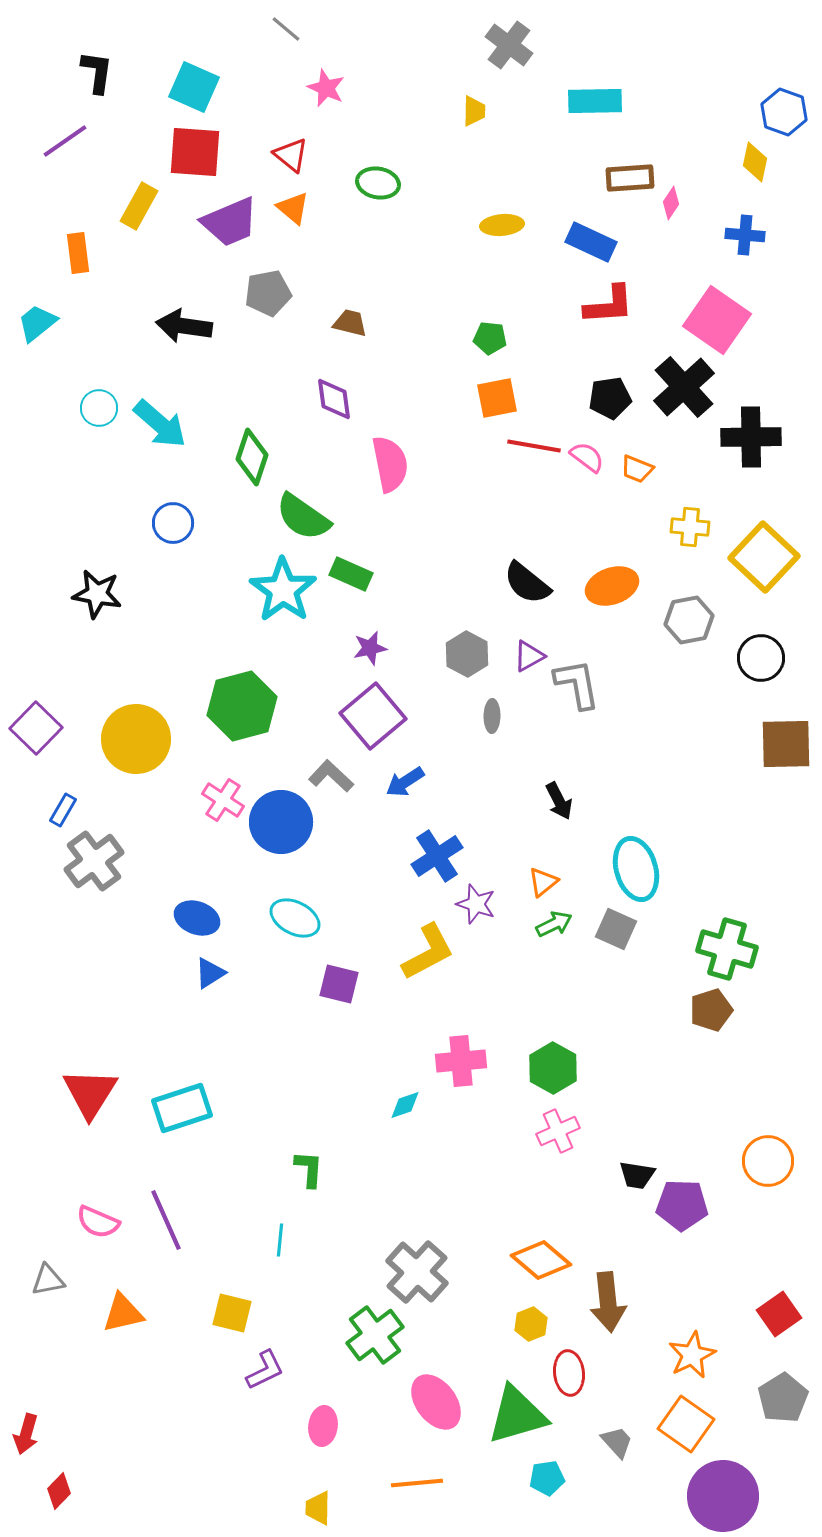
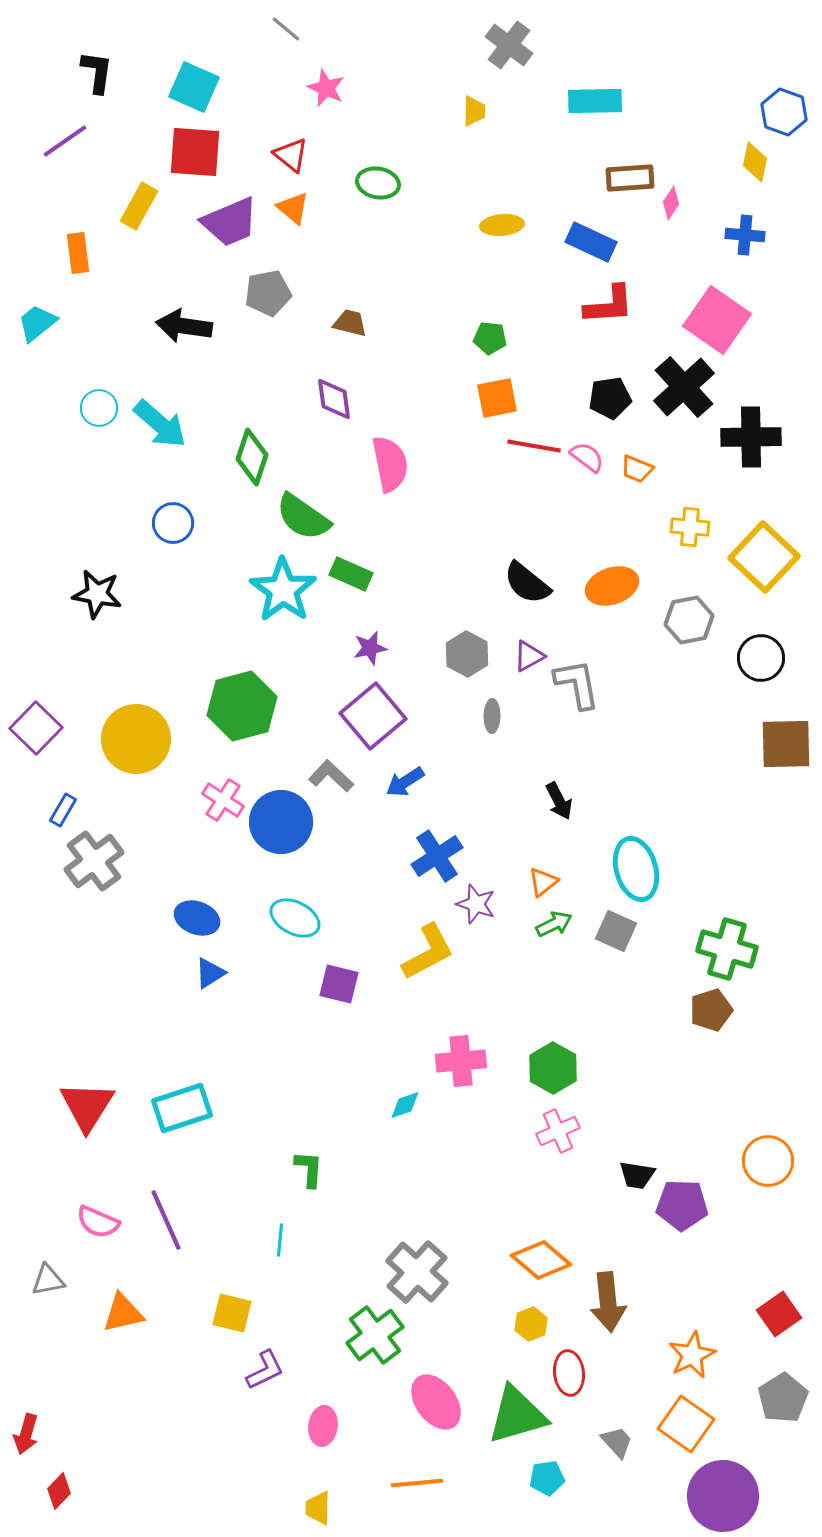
gray square at (616, 929): moved 2 px down
red triangle at (90, 1093): moved 3 px left, 13 px down
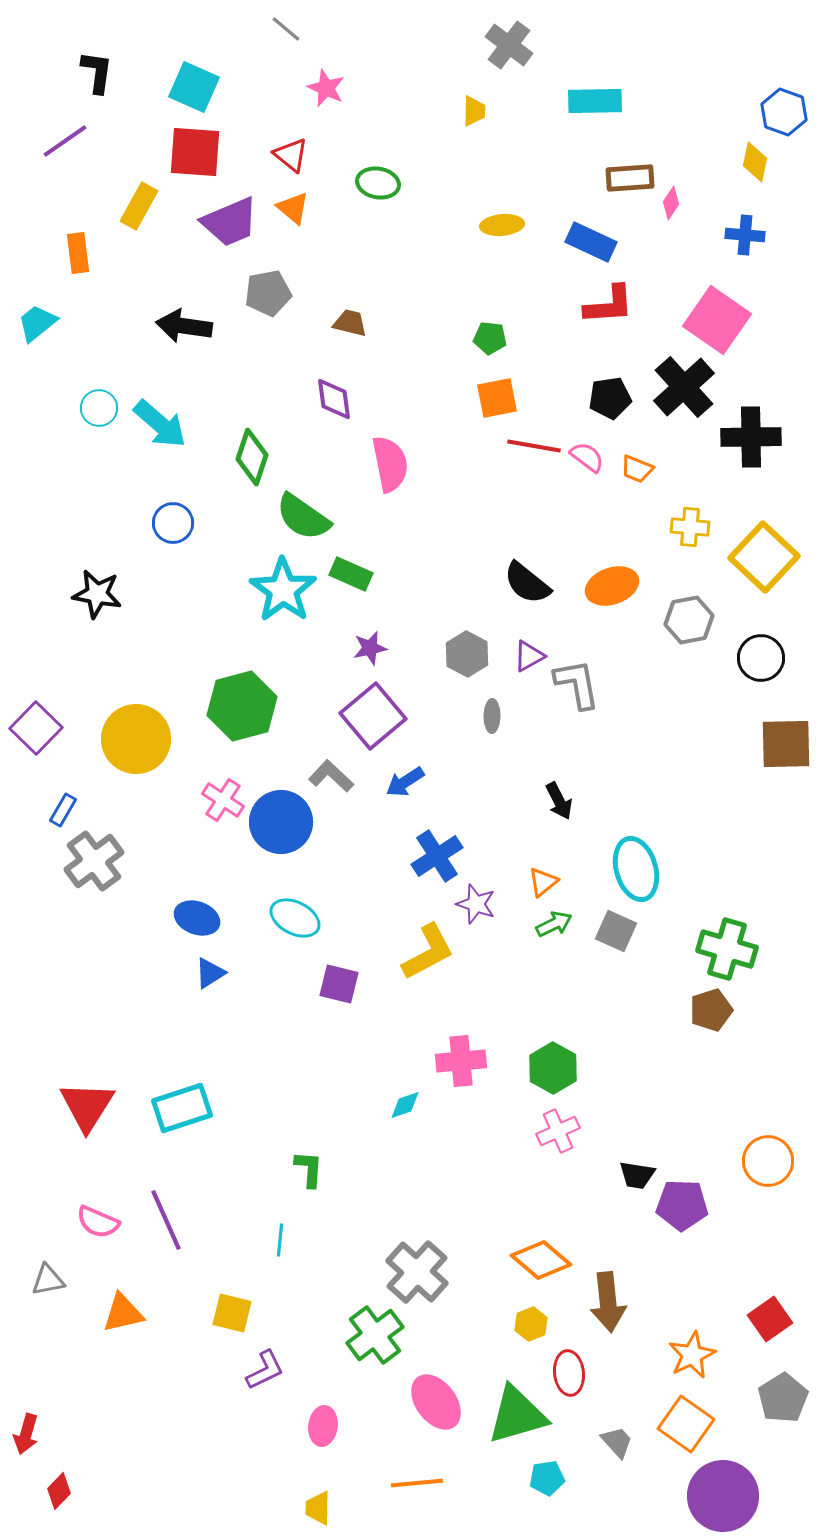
red square at (779, 1314): moved 9 px left, 5 px down
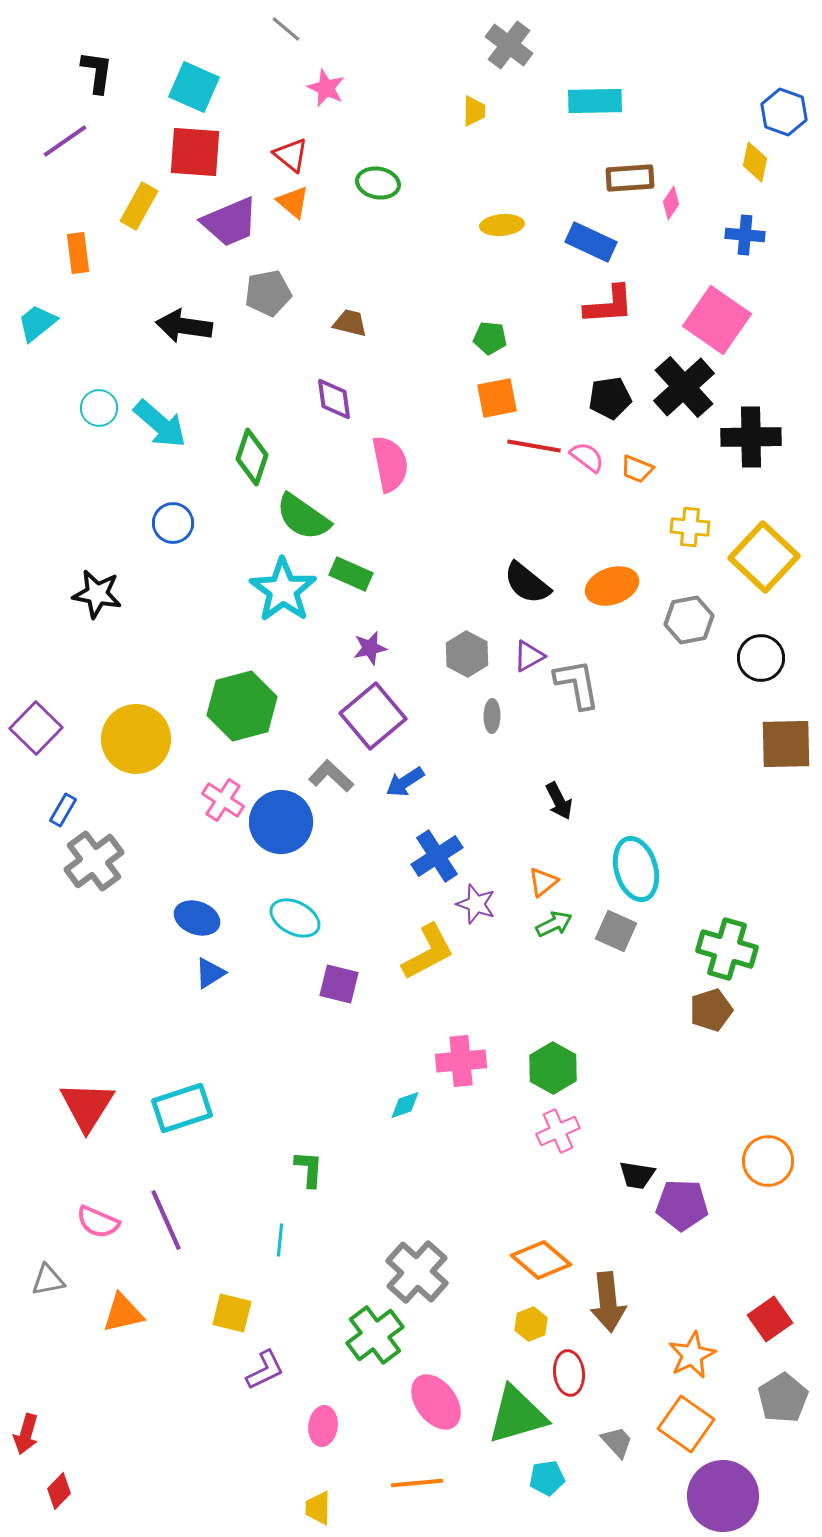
orange triangle at (293, 208): moved 6 px up
